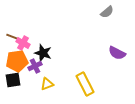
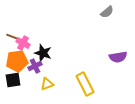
purple semicircle: moved 1 px right, 4 px down; rotated 36 degrees counterclockwise
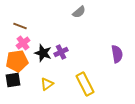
gray semicircle: moved 28 px left
brown line: moved 7 px right, 11 px up
pink cross: rotated 24 degrees clockwise
purple semicircle: moved 1 px left, 3 px up; rotated 90 degrees counterclockwise
purple cross: moved 26 px right, 14 px up
yellow triangle: rotated 16 degrees counterclockwise
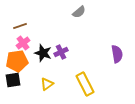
brown line: rotated 40 degrees counterclockwise
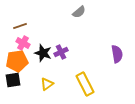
pink cross: rotated 24 degrees counterclockwise
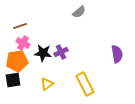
black star: rotated 12 degrees counterclockwise
